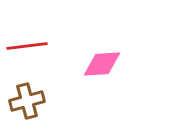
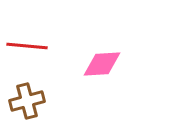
red line: rotated 12 degrees clockwise
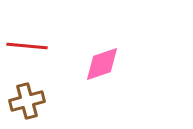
pink diamond: rotated 15 degrees counterclockwise
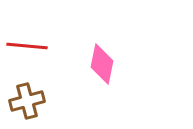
pink diamond: rotated 60 degrees counterclockwise
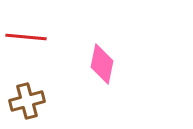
red line: moved 1 px left, 9 px up
